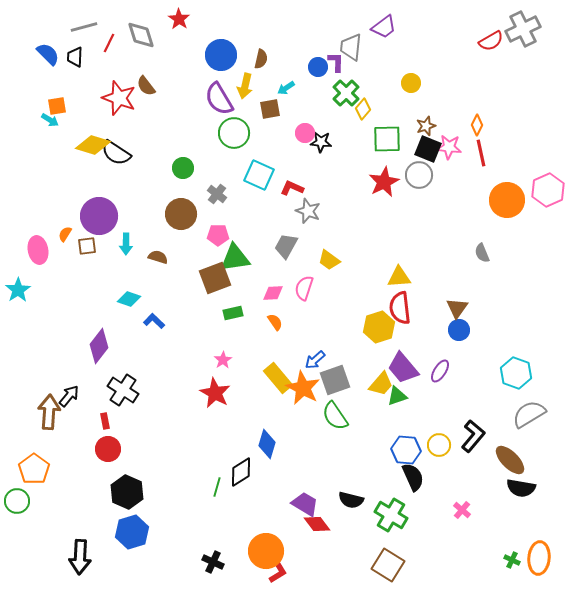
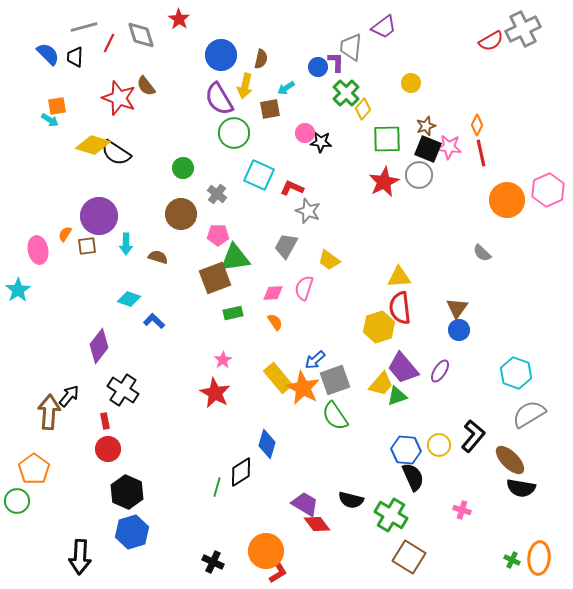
gray semicircle at (482, 253): rotated 24 degrees counterclockwise
pink cross at (462, 510): rotated 24 degrees counterclockwise
brown square at (388, 565): moved 21 px right, 8 px up
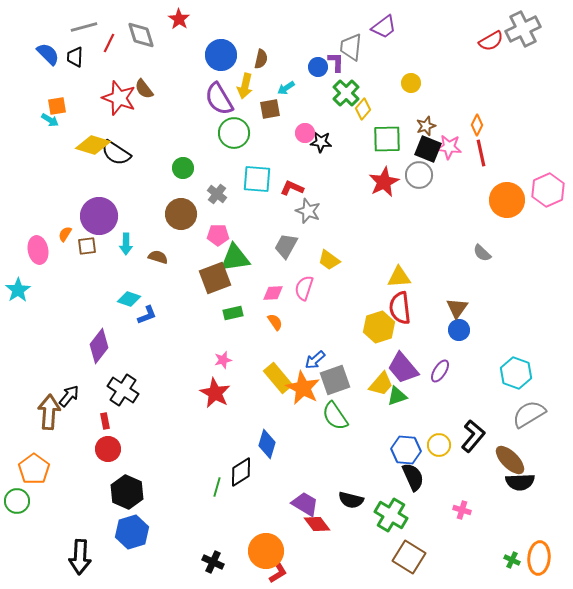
brown semicircle at (146, 86): moved 2 px left, 3 px down
cyan square at (259, 175): moved 2 px left, 4 px down; rotated 20 degrees counterclockwise
blue L-shape at (154, 321): moved 7 px left, 6 px up; rotated 115 degrees clockwise
pink star at (223, 360): rotated 18 degrees clockwise
black semicircle at (521, 488): moved 1 px left, 6 px up; rotated 12 degrees counterclockwise
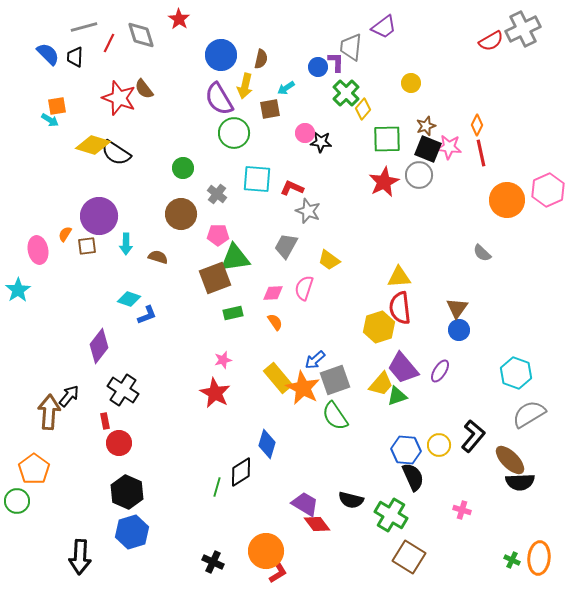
red circle at (108, 449): moved 11 px right, 6 px up
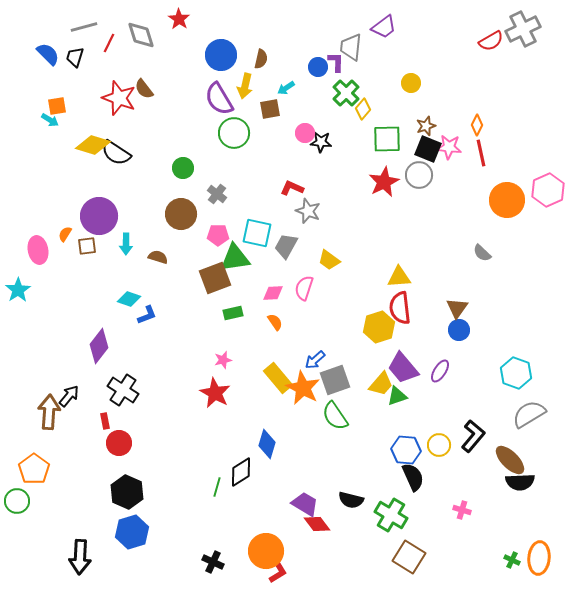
black trapezoid at (75, 57): rotated 15 degrees clockwise
cyan square at (257, 179): moved 54 px down; rotated 8 degrees clockwise
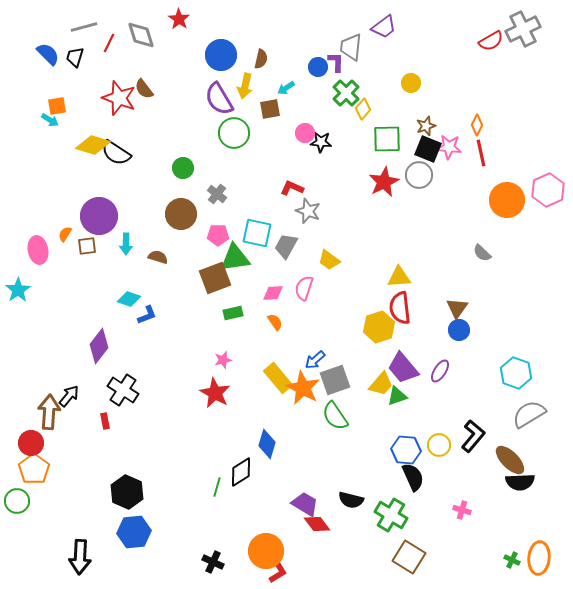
red circle at (119, 443): moved 88 px left
blue hexagon at (132, 532): moved 2 px right; rotated 12 degrees clockwise
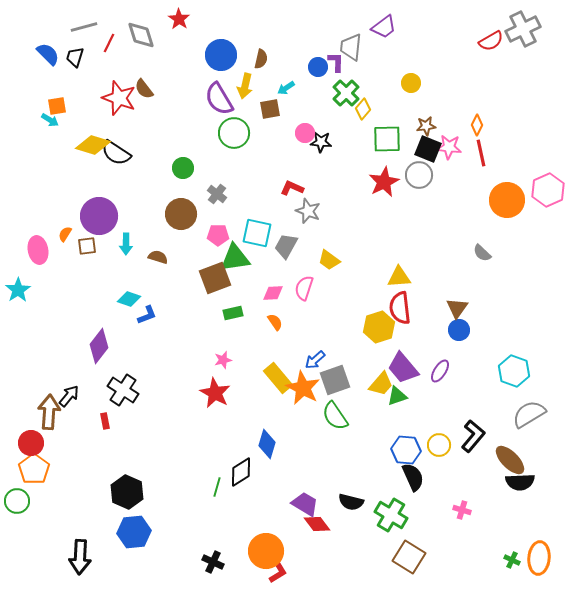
brown star at (426, 126): rotated 12 degrees clockwise
cyan hexagon at (516, 373): moved 2 px left, 2 px up
black semicircle at (351, 500): moved 2 px down
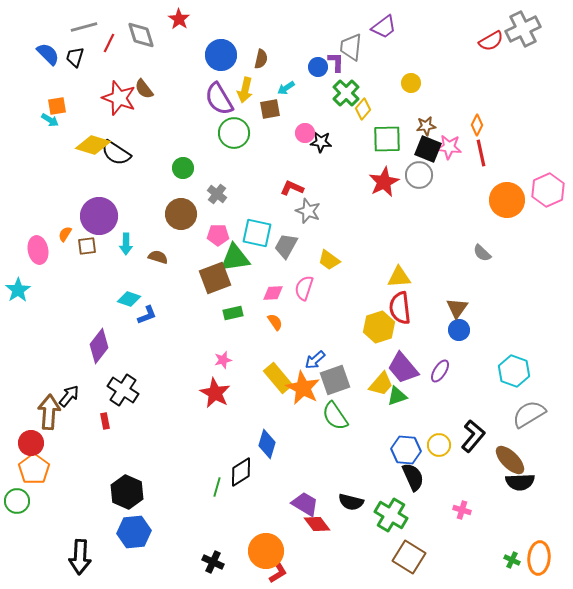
yellow arrow at (245, 86): moved 4 px down
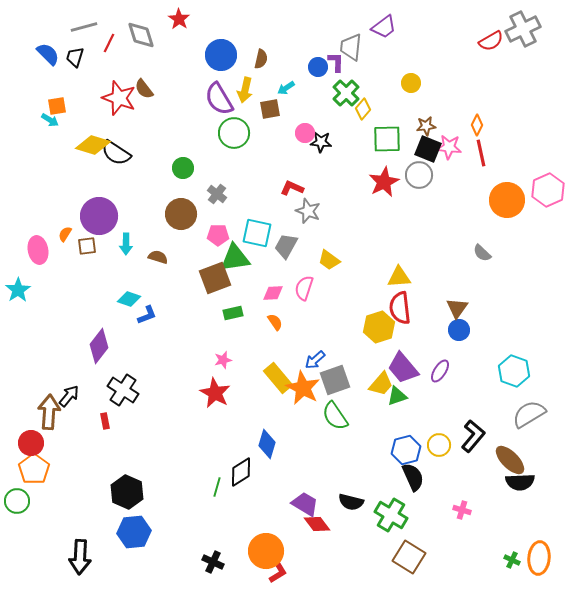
blue hexagon at (406, 450): rotated 20 degrees counterclockwise
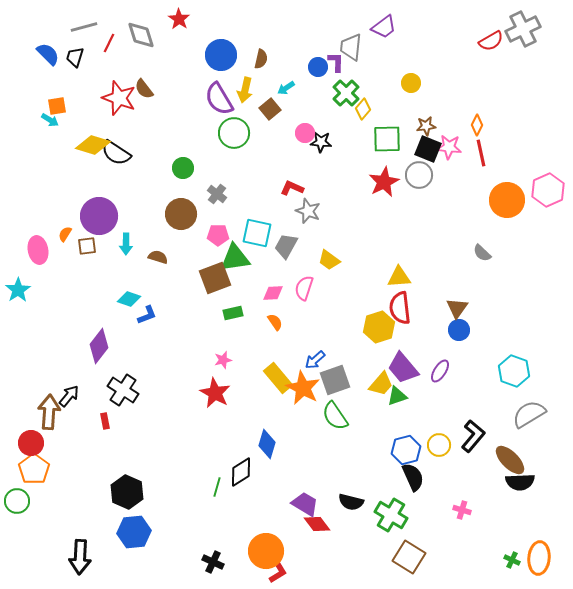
brown square at (270, 109): rotated 30 degrees counterclockwise
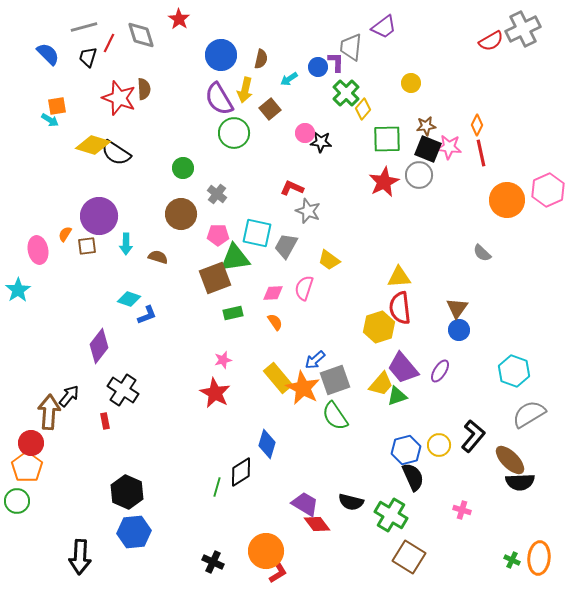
black trapezoid at (75, 57): moved 13 px right
cyan arrow at (286, 88): moved 3 px right, 9 px up
brown semicircle at (144, 89): rotated 145 degrees counterclockwise
orange pentagon at (34, 469): moved 7 px left, 2 px up
